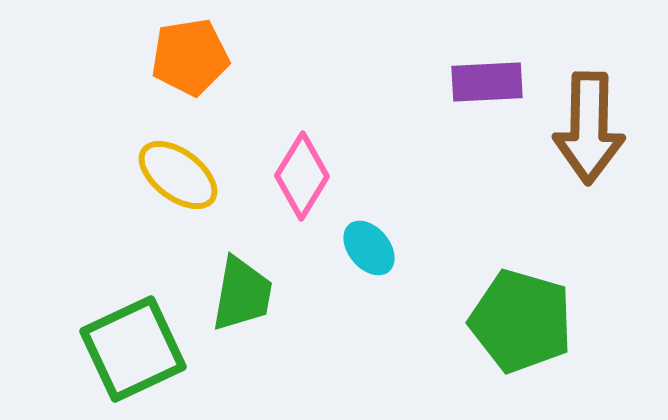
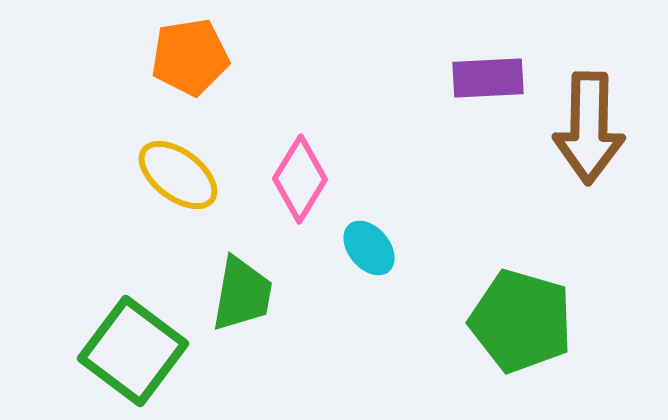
purple rectangle: moved 1 px right, 4 px up
pink diamond: moved 2 px left, 3 px down
green square: moved 2 px down; rotated 28 degrees counterclockwise
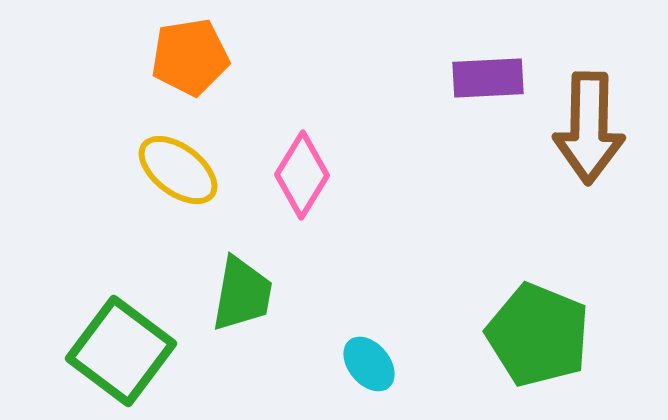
yellow ellipse: moved 5 px up
pink diamond: moved 2 px right, 4 px up
cyan ellipse: moved 116 px down
green pentagon: moved 17 px right, 14 px down; rotated 6 degrees clockwise
green square: moved 12 px left
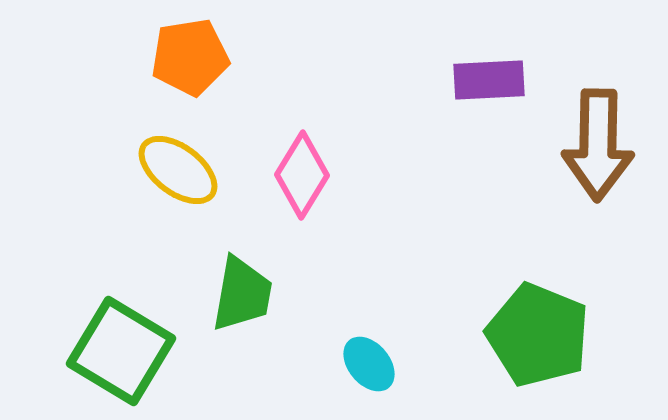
purple rectangle: moved 1 px right, 2 px down
brown arrow: moved 9 px right, 17 px down
green square: rotated 6 degrees counterclockwise
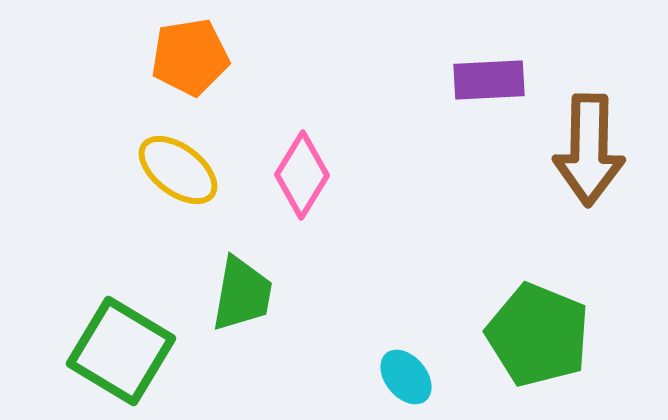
brown arrow: moved 9 px left, 5 px down
cyan ellipse: moved 37 px right, 13 px down
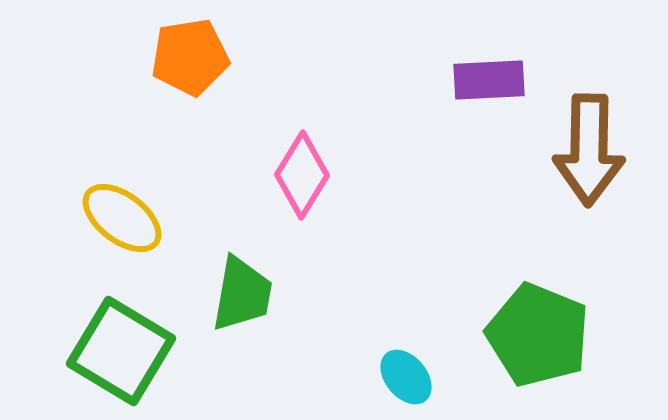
yellow ellipse: moved 56 px left, 48 px down
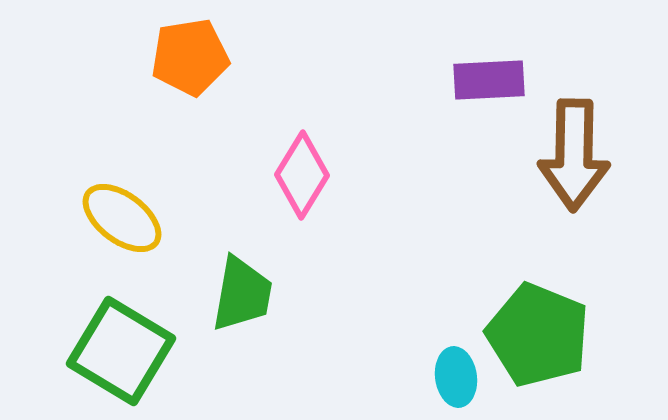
brown arrow: moved 15 px left, 5 px down
cyan ellipse: moved 50 px right; rotated 32 degrees clockwise
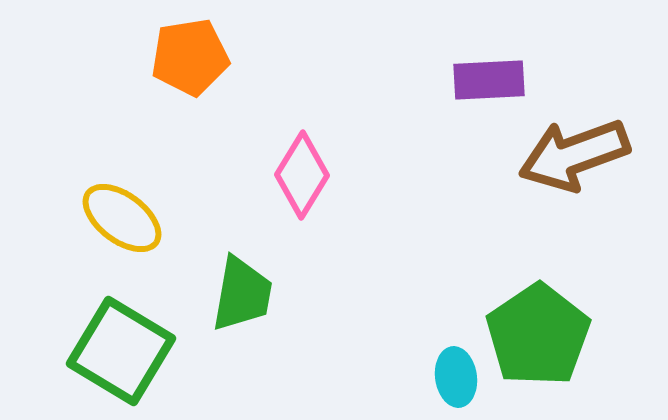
brown arrow: rotated 69 degrees clockwise
green pentagon: rotated 16 degrees clockwise
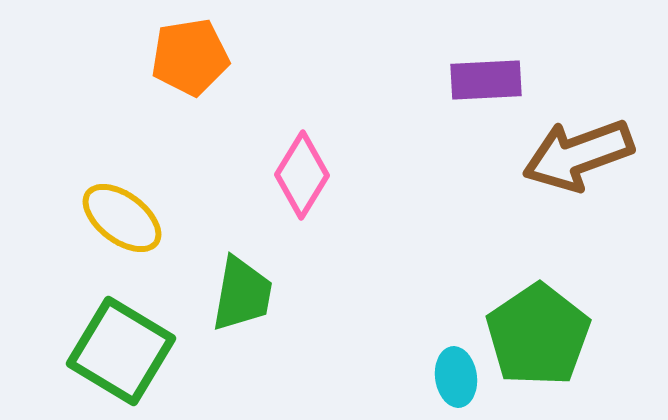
purple rectangle: moved 3 px left
brown arrow: moved 4 px right
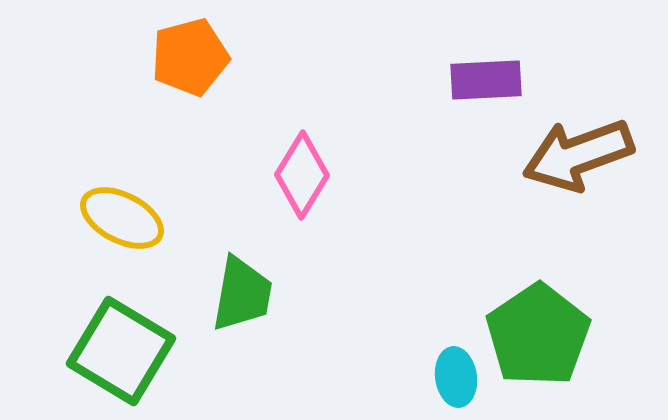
orange pentagon: rotated 6 degrees counterclockwise
yellow ellipse: rotated 10 degrees counterclockwise
